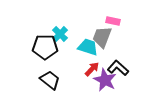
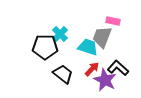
black trapezoid: moved 13 px right, 6 px up
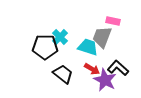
cyan cross: moved 3 px down
red arrow: rotated 77 degrees clockwise
